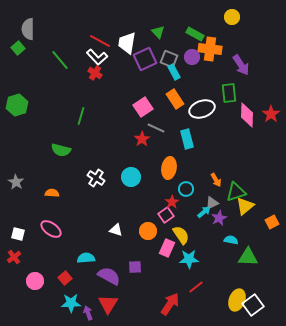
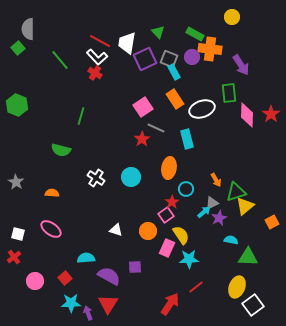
green hexagon at (17, 105): rotated 20 degrees counterclockwise
yellow ellipse at (237, 300): moved 13 px up
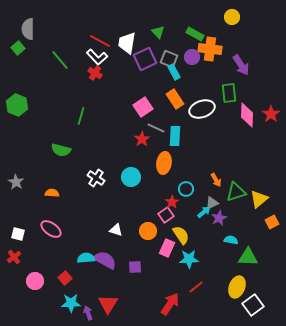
cyan rectangle at (187, 139): moved 12 px left, 3 px up; rotated 18 degrees clockwise
orange ellipse at (169, 168): moved 5 px left, 5 px up
yellow triangle at (245, 206): moved 14 px right, 7 px up
purple semicircle at (109, 276): moved 4 px left, 16 px up
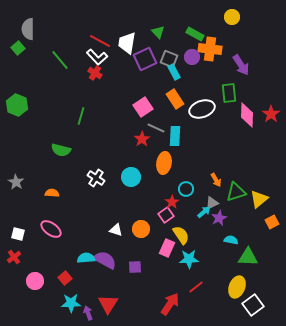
orange circle at (148, 231): moved 7 px left, 2 px up
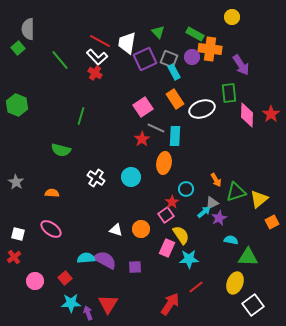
yellow ellipse at (237, 287): moved 2 px left, 4 px up
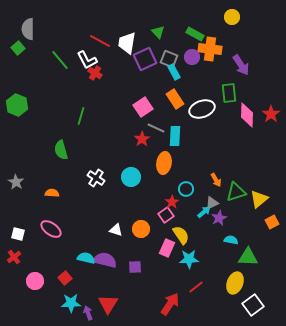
white L-shape at (97, 57): moved 10 px left, 3 px down; rotated 15 degrees clockwise
green semicircle at (61, 150): rotated 60 degrees clockwise
cyan semicircle at (86, 258): rotated 18 degrees clockwise
purple semicircle at (105, 260): rotated 15 degrees counterclockwise
